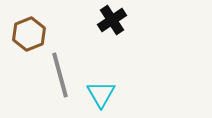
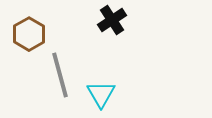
brown hexagon: rotated 8 degrees counterclockwise
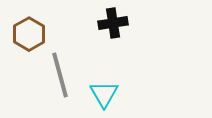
black cross: moved 1 px right, 3 px down; rotated 24 degrees clockwise
cyan triangle: moved 3 px right
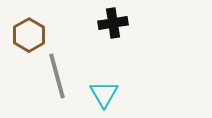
brown hexagon: moved 1 px down
gray line: moved 3 px left, 1 px down
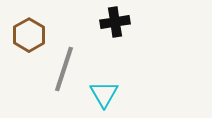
black cross: moved 2 px right, 1 px up
gray line: moved 7 px right, 7 px up; rotated 33 degrees clockwise
